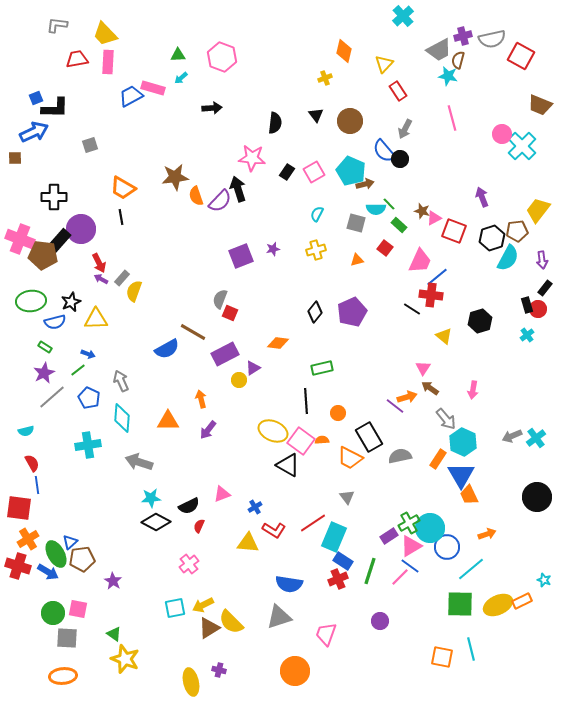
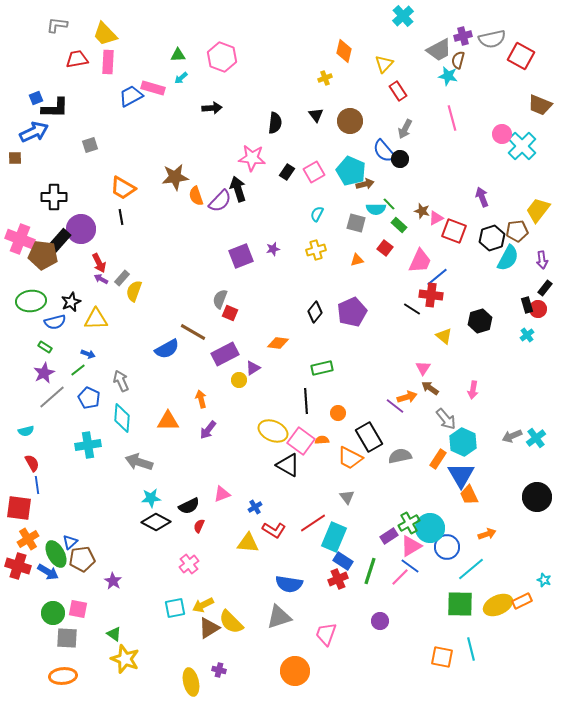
pink triangle at (434, 218): moved 2 px right
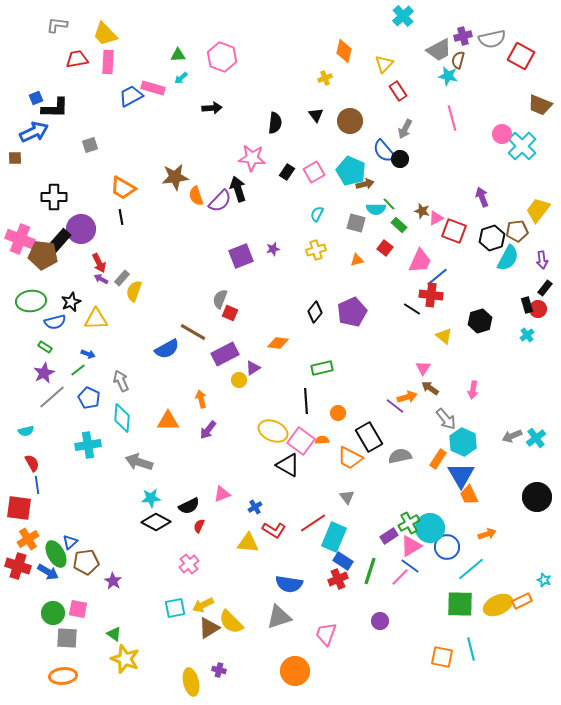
brown pentagon at (82, 559): moved 4 px right, 3 px down
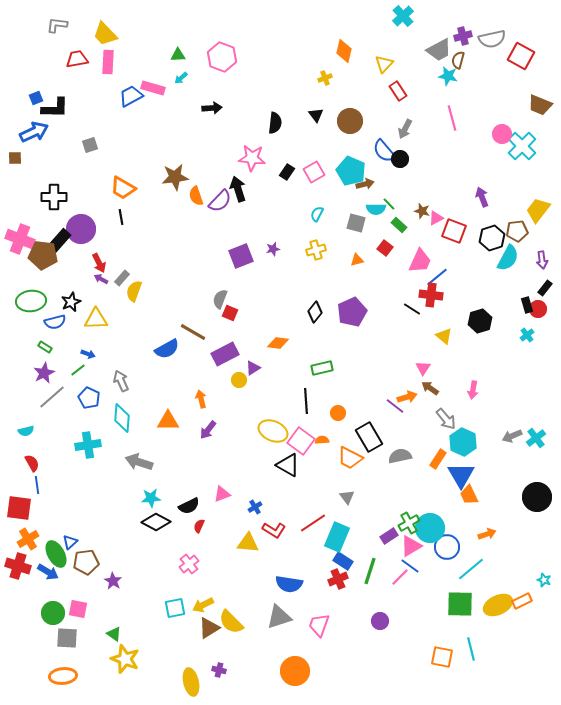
cyan rectangle at (334, 537): moved 3 px right
pink trapezoid at (326, 634): moved 7 px left, 9 px up
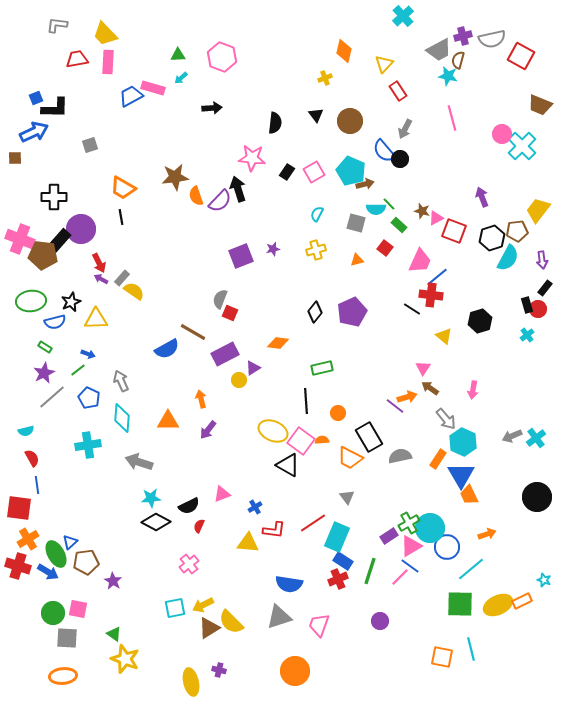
yellow semicircle at (134, 291): rotated 105 degrees clockwise
red semicircle at (32, 463): moved 5 px up
red L-shape at (274, 530): rotated 25 degrees counterclockwise
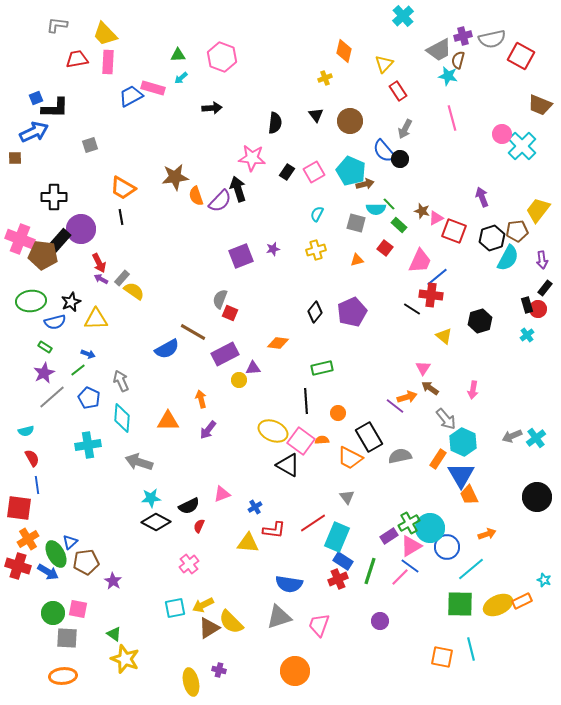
purple triangle at (253, 368): rotated 28 degrees clockwise
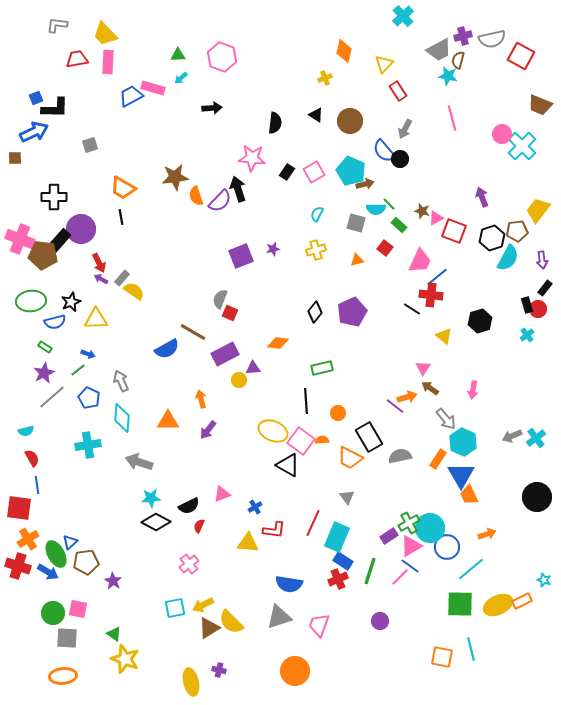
black triangle at (316, 115): rotated 21 degrees counterclockwise
red line at (313, 523): rotated 32 degrees counterclockwise
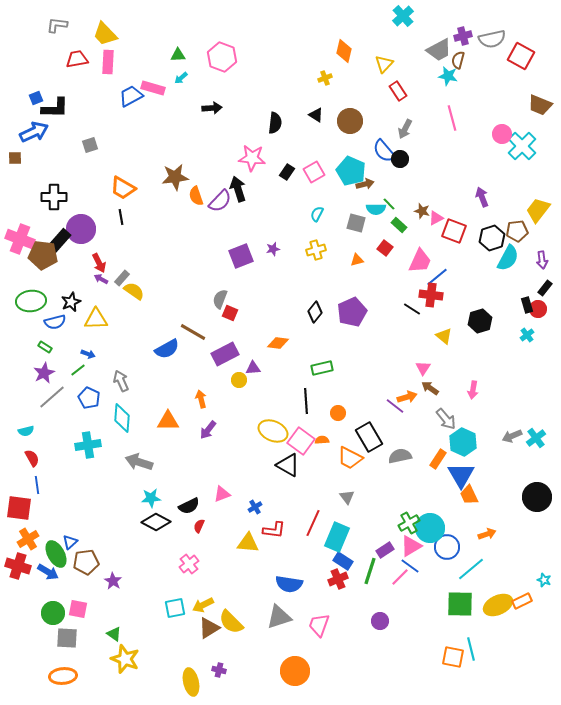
purple rectangle at (389, 536): moved 4 px left, 14 px down
orange square at (442, 657): moved 11 px right
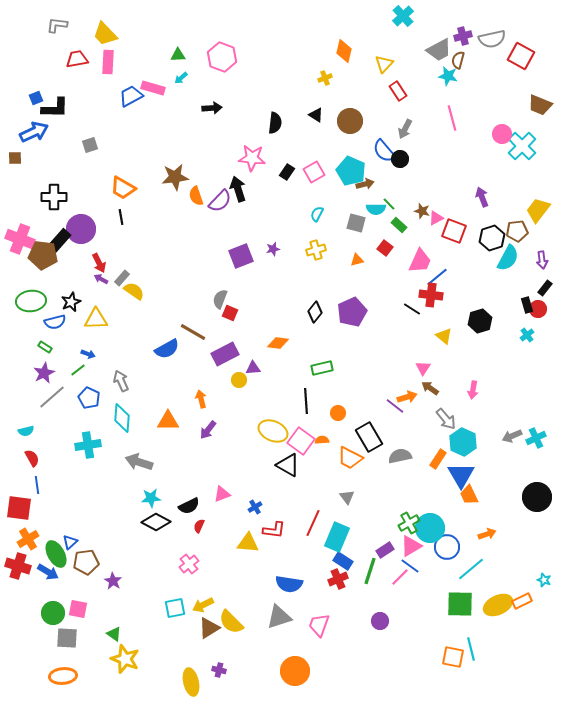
cyan cross at (536, 438): rotated 12 degrees clockwise
